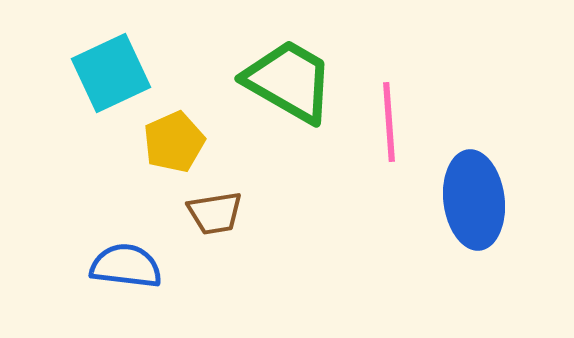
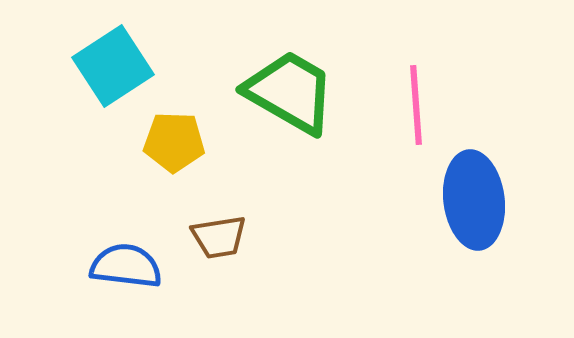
cyan square: moved 2 px right, 7 px up; rotated 8 degrees counterclockwise
green trapezoid: moved 1 px right, 11 px down
pink line: moved 27 px right, 17 px up
yellow pentagon: rotated 26 degrees clockwise
brown trapezoid: moved 4 px right, 24 px down
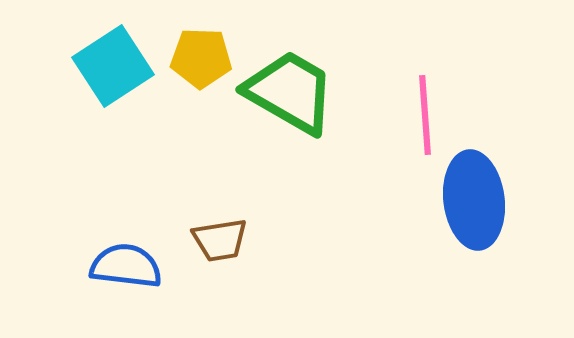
pink line: moved 9 px right, 10 px down
yellow pentagon: moved 27 px right, 84 px up
brown trapezoid: moved 1 px right, 3 px down
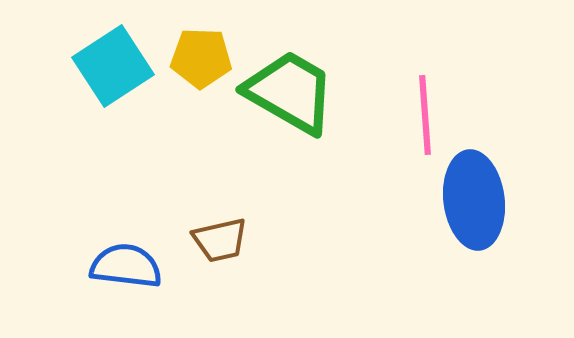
brown trapezoid: rotated 4 degrees counterclockwise
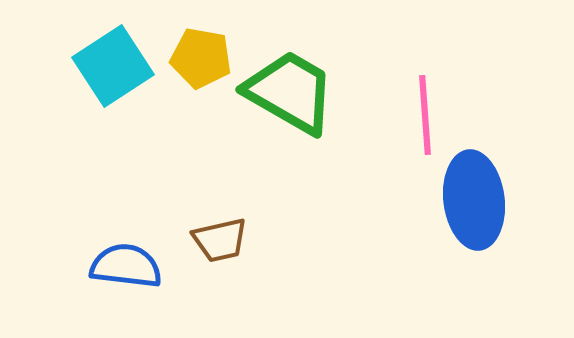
yellow pentagon: rotated 8 degrees clockwise
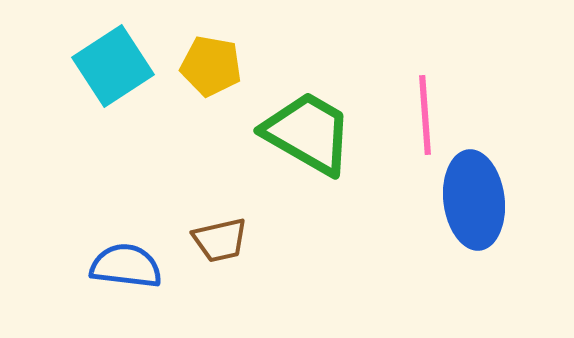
yellow pentagon: moved 10 px right, 8 px down
green trapezoid: moved 18 px right, 41 px down
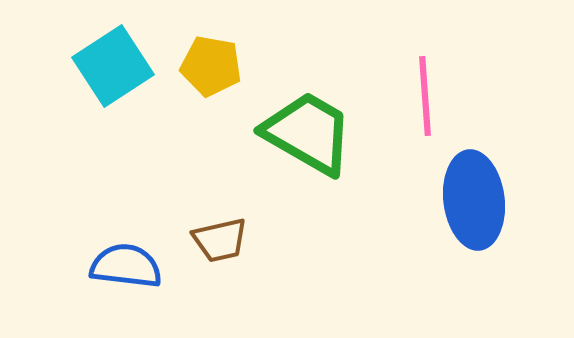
pink line: moved 19 px up
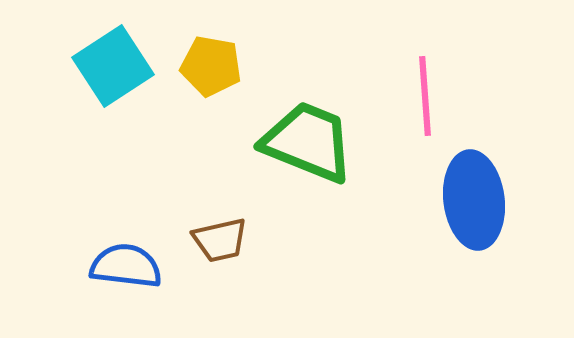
green trapezoid: moved 9 px down; rotated 8 degrees counterclockwise
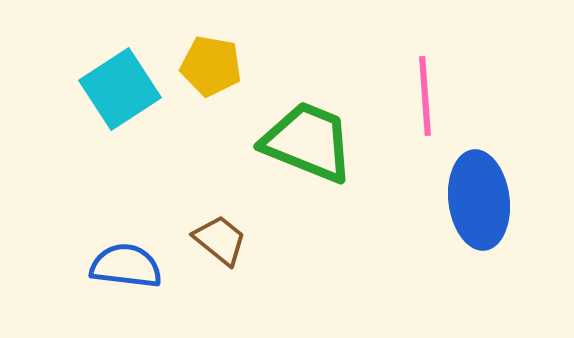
cyan square: moved 7 px right, 23 px down
blue ellipse: moved 5 px right
brown trapezoid: rotated 128 degrees counterclockwise
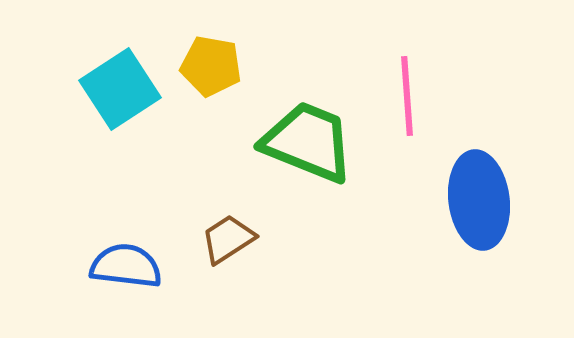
pink line: moved 18 px left
brown trapezoid: moved 8 px right, 1 px up; rotated 72 degrees counterclockwise
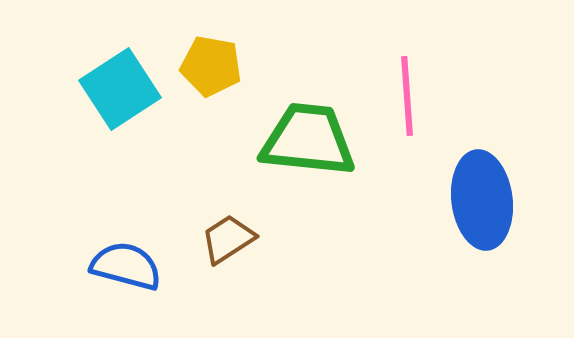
green trapezoid: moved 2 px up; rotated 16 degrees counterclockwise
blue ellipse: moved 3 px right
blue semicircle: rotated 8 degrees clockwise
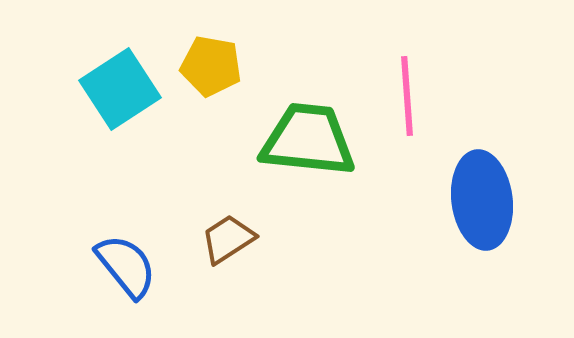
blue semicircle: rotated 36 degrees clockwise
